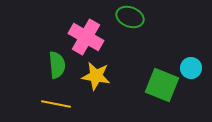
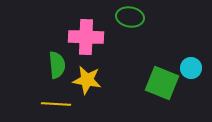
green ellipse: rotated 12 degrees counterclockwise
pink cross: rotated 28 degrees counterclockwise
yellow star: moved 9 px left, 4 px down
green square: moved 2 px up
yellow line: rotated 8 degrees counterclockwise
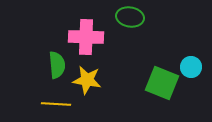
cyan circle: moved 1 px up
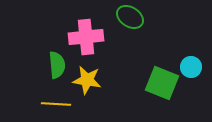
green ellipse: rotated 24 degrees clockwise
pink cross: rotated 8 degrees counterclockwise
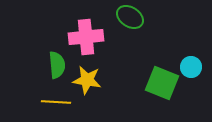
yellow line: moved 2 px up
